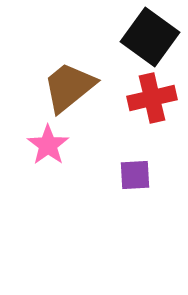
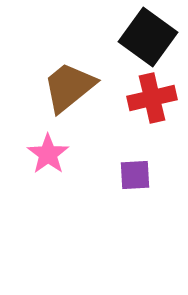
black square: moved 2 px left
pink star: moved 9 px down
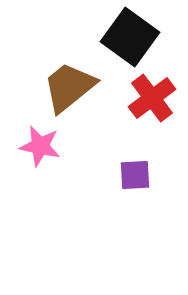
black square: moved 18 px left
red cross: rotated 24 degrees counterclockwise
pink star: moved 8 px left, 8 px up; rotated 24 degrees counterclockwise
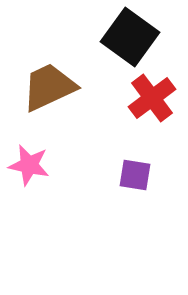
brown trapezoid: moved 20 px left; rotated 14 degrees clockwise
pink star: moved 11 px left, 19 px down
purple square: rotated 12 degrees clockwise
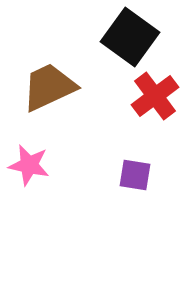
red cross: moved 3 px right, 2 px up
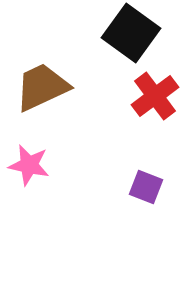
black square: moved 1 px right, 4 px up
brown trapezoid: moved 7 px left
purple square: moved 11 px right, 12 px down; rotated 12 degrees clockwise
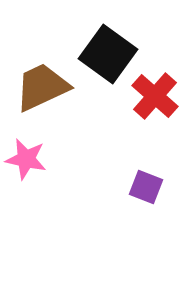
black square: moved 23 px left, 21 px down
red cross: rotated 12 degrees counterclockwise
pink star: moved 3 px left, 6 px up
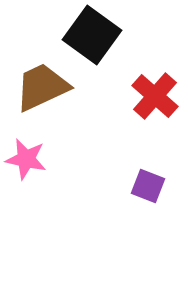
black square: moved 16 px left, 19 px up
purple square: moved 2 px right, 1 px up
